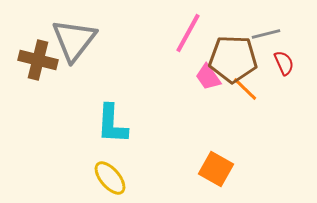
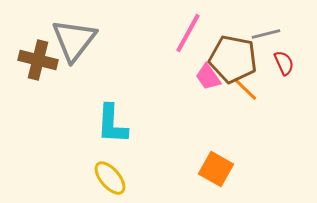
brown pentagon: rotated 9 degrees clockwise
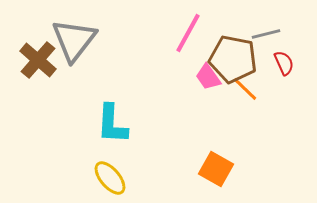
brown cross: rotated 27 degrees clockwise
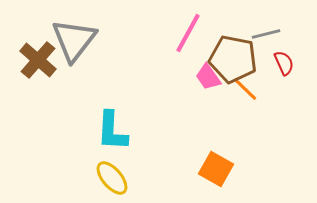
cyan L-shape: moved 7 px down
yellow ellipse: moved 2 px right
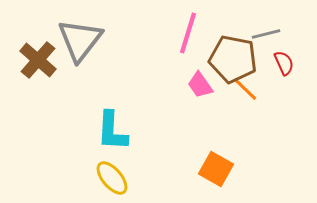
pink line: rotated 12 degrees counterclockwise
gray triangle: moved 6 px right
pink trapezoid: moved 8 px left, 8 px down
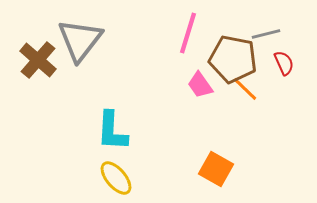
yellow ellipse: moved 4 px right
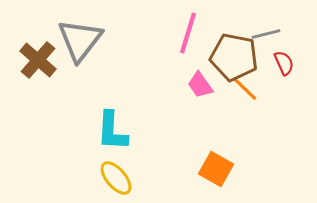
brown pentagon: moved 1 px right, 2 px up
